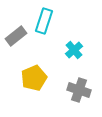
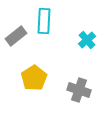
cyan rectangle: rotated 15 degrees counterclockwise
cyan cross: moved 13 px right, 10 px up
yellow pentagon: rotated 10 degrees counterclockwise
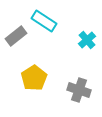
cyan rectangle: rotated 60 degrees counterclockwise
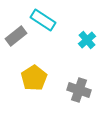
cyan rectangle: moved 1 px left, 1 px up
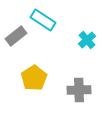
gray cross: rotated 20 degrees counterclockwise
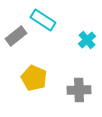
yellow pentagon: rotated 15 degrees counterclockwise
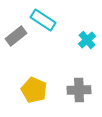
yellow pentagon: moved 12 px down
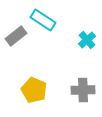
gray cross: moved 4 px right
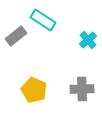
cyan cross: moved 1 px right
gray cross: moved 1 px left, 1 px up
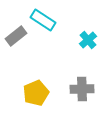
yellow pentagon: moved 2 px right, 3 px down; rotated 25 degrees clockwise
